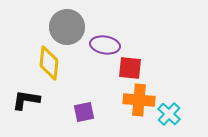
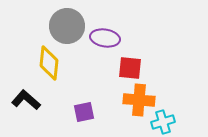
gray circle: moved 1 px up
purple ellipse: moved 7 px up
black L-shape: rotated 32 degrees clockwise
cyan cross: moved 6 px left, 8 px down; rotated 30 degrees clockwise
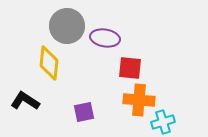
black L-shape: moved 1 px left, 1 px down; rotated 8 degrees counterclockwise
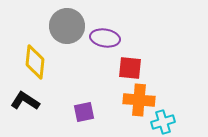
yellow diamond: moved 14 px left, 1 px up
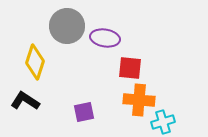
yellow diamond: rotated 12 degrees clockwise
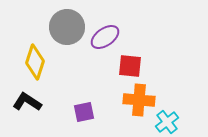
gray circle: moved 1 px down
purple ellipse: moved 1 px up; rotated 44 degrees counterclockwise
red square: moved 2 px up
black L-shape: moved 2 px right, 1 px down
cyan cross: moved 4 px right; rotated 20 degrees counterclockwise
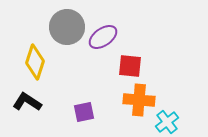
purple ellipse: moved 2 px left
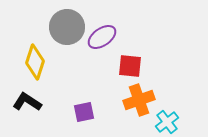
purple ellipse: moved 1 px left
orange cross: rotated 24 degrees counterclockwise
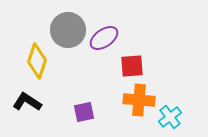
gray circle: moved 1 px right, 3 px down
purple ellipse: moved 2 px right, 1 px down
yellow diamond: moved 2 px right, 1 px up
red square: moved 2 px right; rotated 10 degrees counterclockwise
orange cross: rotated 24 degrees clockwise
cyan cross: moved 3 px right, 5 px up
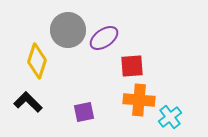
black L-shape: moved 1 px right; rotated 12 degrees clockwise
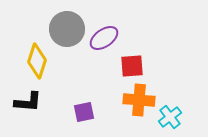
gray circle: moved 1 px left, 1 px up
black L-shape: rotated 140 degrees clockwise
